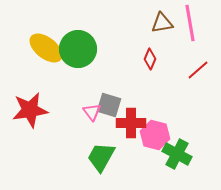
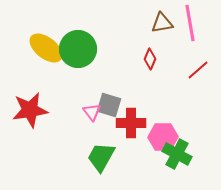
pink hexagon: moved 8 px right, 2 px down; rotated 16 degrees counterclockwise
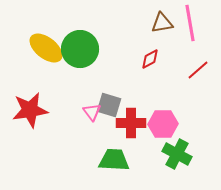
green circle: moved 2 px right
red diamond: rotated 40 degrees clockwise
pink hexagon: moved 13 px up
green trapezoid: moved 13 px right, 3 px down; rotated 64 degrees clockwise
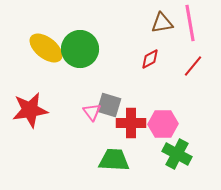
red line: moved 5 px left, 4 px up; rotated 10 degrees counterclockwise
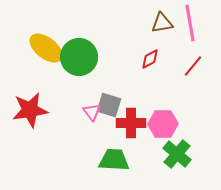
green circle: moved 1 px left, 8 px down
green cross: rotated 12 degrees clockwise
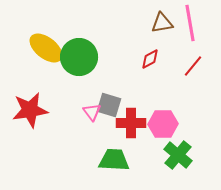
green cross: moved 1 px right, 1 px down
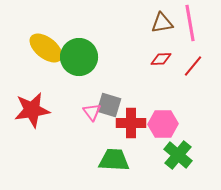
red diamond: moved 11 px right; rotated 25 degrees clockwise
red star: moved 2 px right
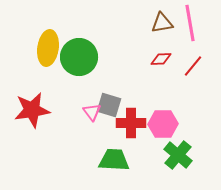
yellow ellipse: moved 2 px right; rotated 60 degrees clockwise
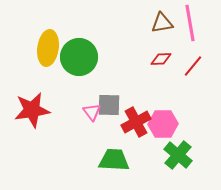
gray square: rotated 15 degrees counterclockwise
red cross: moved 5 px right, 1 px up; rotated 28 degrees counterclockwise
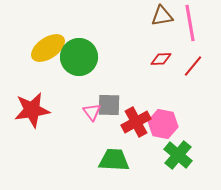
brown triangle: moved 7 px up
yellow ellipse: rotated 48 degrees clockwise
pink hexagon: rotated 12 degrees clockwise
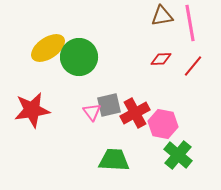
gray square: rotated 15 degrees counterclockwise
red cross: moved 1 px left, 9 px up
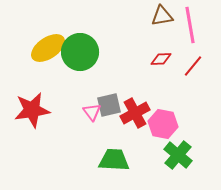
pink line: moved 2 px down
green circle: moved 1 px right, 5 px up
